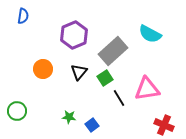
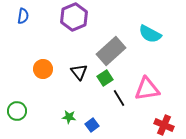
purple hexagon: moved 18 px up
gray rectangle: moved 2 px left
black triangle: rotated 18 degrees counterclockwise
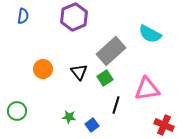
black line: moved 3 px left, 7 px down; rotated 48 degrees clockwise
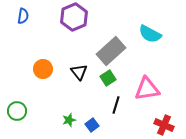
green square: moved 3 px right
green star: moved 3 px down; rotated 24 degrees counterclockwise
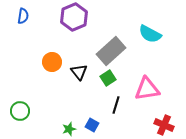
orange circle: moved 9 px right, 7 px up
green circle: moved 3 px right
green star: moved 9 px down
blue square: rotated 24 degrees counterclockwise
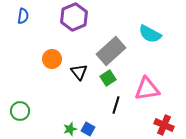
orange circle: moved 3 px up
blue square: moved 4 px left, 4 px down
green star: moved 1 px right
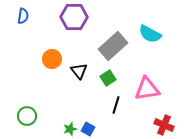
purple hexagon: rotated 24 degrees clockwise
gray rectangle: moved 2 px right, 5 px up
black triangle: moved 1 px up
green circle: moved 7 px right, 5 px down
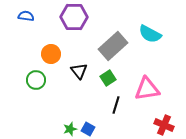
blue semicircle: moved 3 px right; rotated 91 degrees counterclockwise
orange circle: moved 1 px left, 5 px up
green circle: moved 9 px right, 36 px up
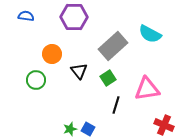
orange circle: moved 1 px right
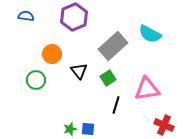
purple hexagon: rotated 24 degrees counterclockwise
blue square: rotated 24 degrees counterclockwise
